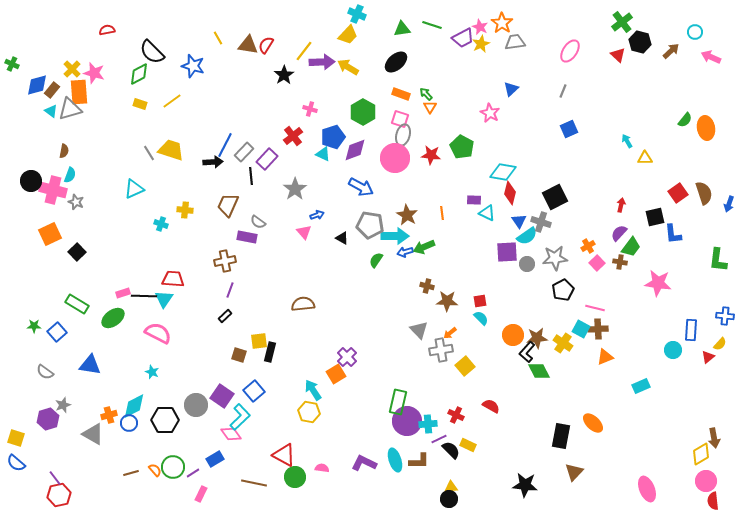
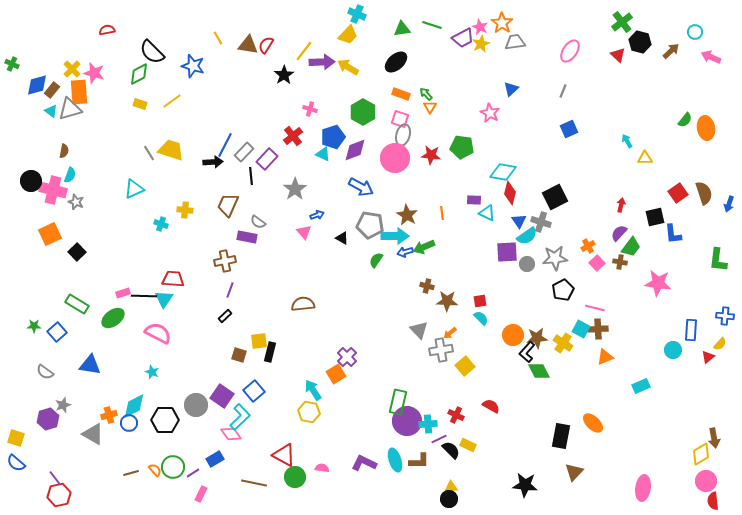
green pentagon at (462, 147): rotated 20 degrees counterclockwise
pink ellipse at (647, 489): moved 4 px left, 1 px up; rotated 30 degrees clockwise
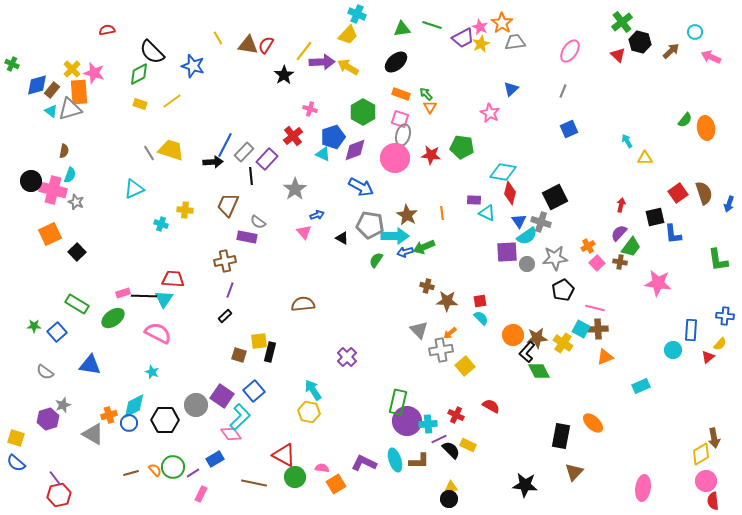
green L-shape at (718, 260): rotated 15 degrees counterclockwise
orange square at (336, 374): moved 110 px down
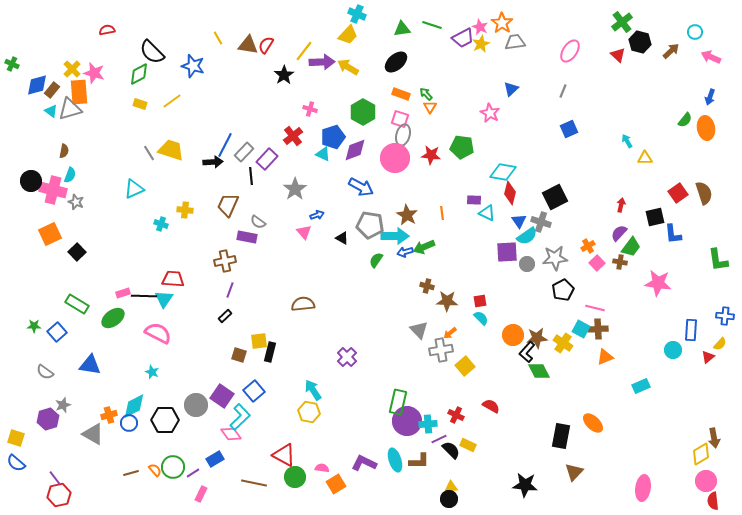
blue arrow at (729, 204): moved 19 px left, 107 px up
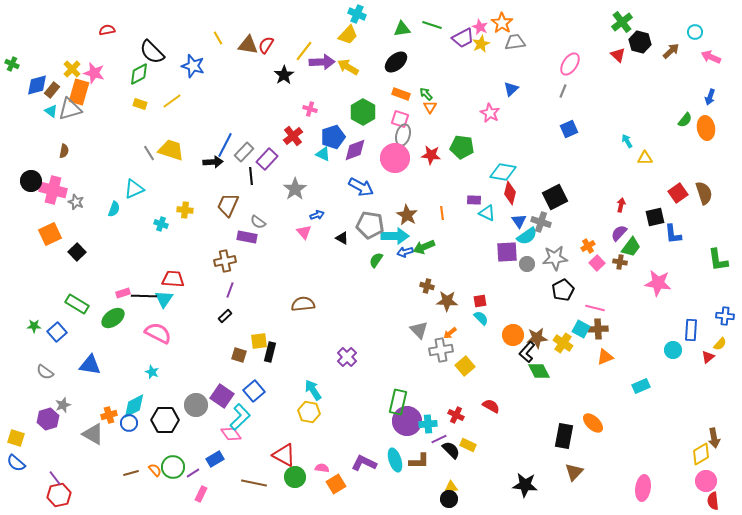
pink ellipse at (570, 51): moved 13 px down
orange rectangle at (79, 92): rotated 20 degrees clockwise
cyan semicircle at (70, 175): moved 44 px right, 34 px down
black rectangle at (561, 436): moved 3 px right
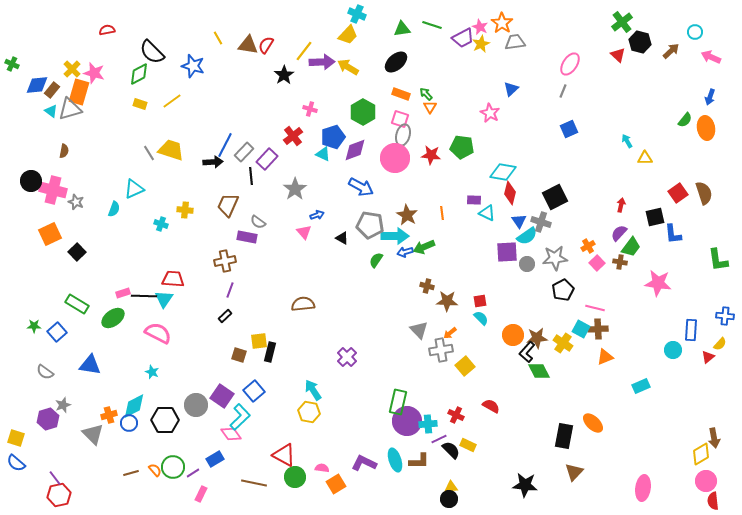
blue diamond at (37, 85): rotated 10 degrees clockwise
gray triangle at (93, 434): rotated 15 degrees clockwise
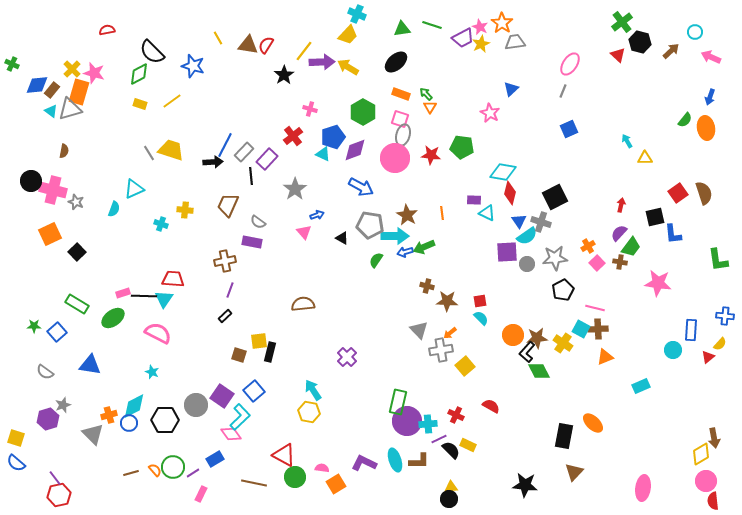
purple rectangle at (247, 237): moved 5 px right, 5 px down
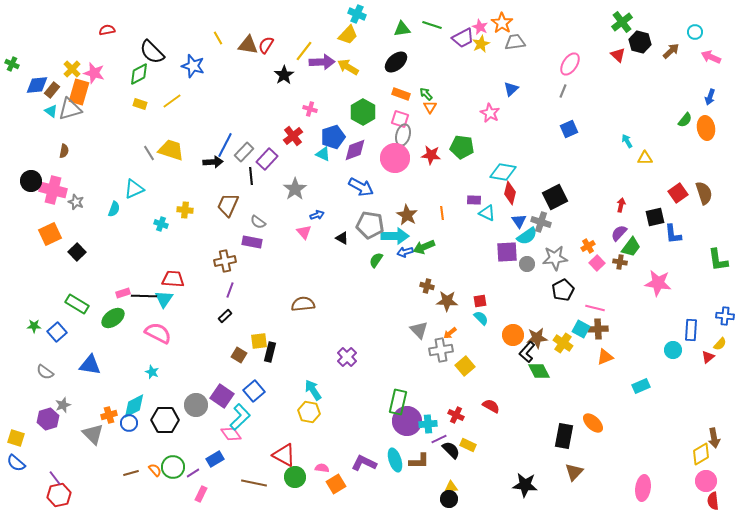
brown square at (239, 355): rotated 14 degrees clockwise
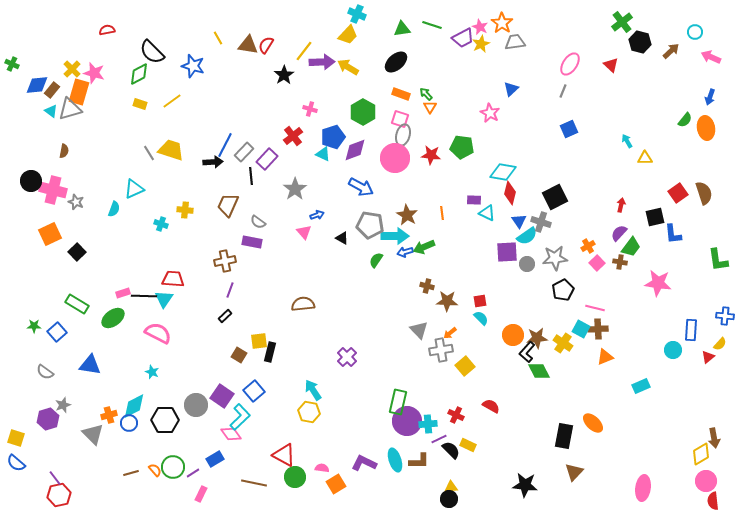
red triangle at (618, 55): moved 7 px left, 10 px down
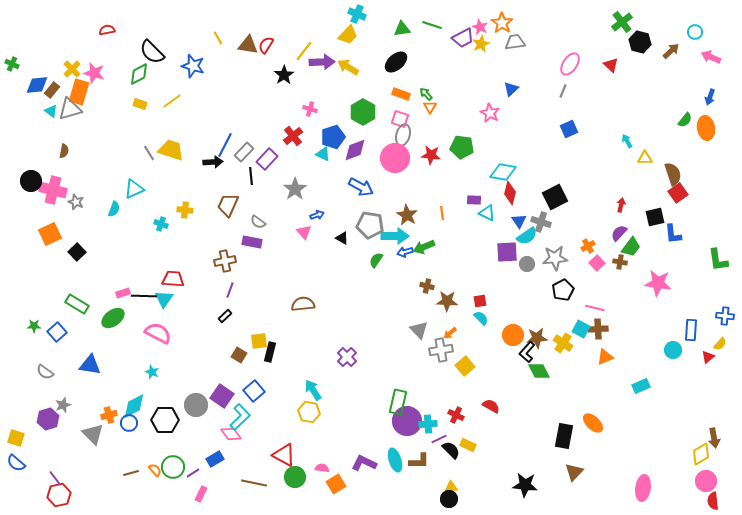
brown semicircle at (704, 193): moved 31 px left, 19 px up
